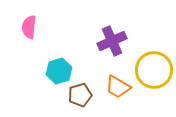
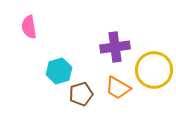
pink semicircle: rotated 15 degrees counterclockwise
purple cross: moved 3 px right, 6 px down; rotated 16 degrees clockwise
orange trapezoid: moved 1 px down
brown pentagon: moved 1 px right, 1 px up
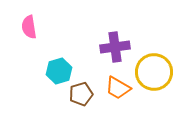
yellow circle: moved 2 px down
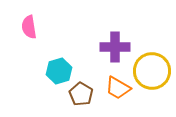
purple cross: rotated 8 degrees clockwise
yellow circle: moved 2 px left, 1 px up
brown pentagon: rotated 25 degrees counterclockwise
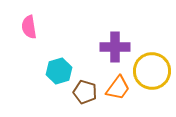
orange trapezoid: rotated 84 degrees counterclockwise
brown pentagon: moved 4 px right, 2 px up; rotated 15 degrees counterclockwise
